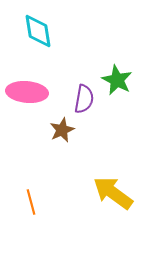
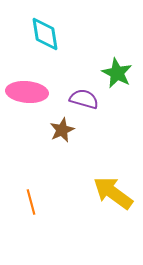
cyan diamond: moved 7 px right, 3 px down
green star: moved 7 px up
purple semicircle: rotated 84 degrees counterclockwise
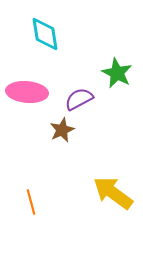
purple semicircle: moved 5 px left; rotated 44 degrees counterclockwise
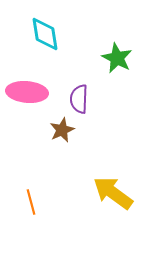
green star: moved 15 px up
purple semicircle: rotated 60 degrees counterclockwise
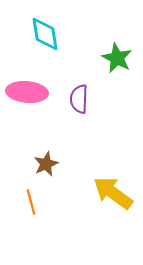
brown star: moved 16 px left, 34 px down
